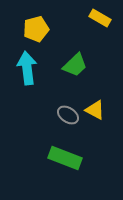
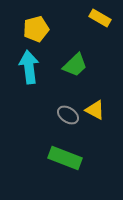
cyan arrow: moved 2 px right, 1 px up
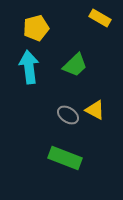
yellow pentagon: moved 1 px up
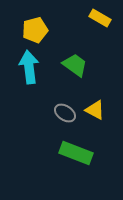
yellow pentagon: moved 1 px left, 2 px down
green trapezoid: rotated 100 degrees counterclockwise
gray ellipse: moved 3 px left, 2 px up
green rectangle: moved 11 px right, 5 px up
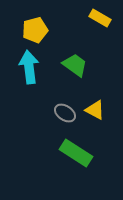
green rectangle: rotated 12 degrees clockwise
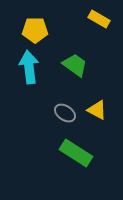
yellow rectangle: moved 1 px left, 1 px down
yellow pentagon: rotated 15 degrees clockwise
yellow triangle: moved 2 px right
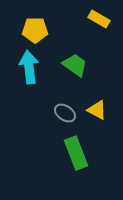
green rectangle: rotated 36 degrees clockwise
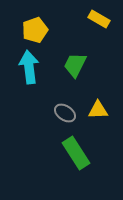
yellow pentagon: rotated 20 degrees counterclockwise
green trapezoid: rotated 100 degrees counterclockwise
yellow triangle: moved 1 px right; rotated 30 degrees counterclockwise
green rectangle: rotated 12 degrees counterclockwise
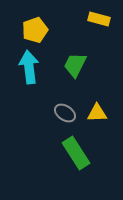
yellow rectangle: rotated 15 degrees counterclockwise
yellow triangle: moved 1 px left, 3 px down
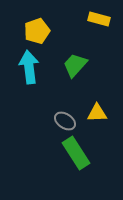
yellow pentagon: moved 2 px right, 1 px down
green trapezoid: rotated 16 degrees clockwise
gray ellipse: moved 8 px down
